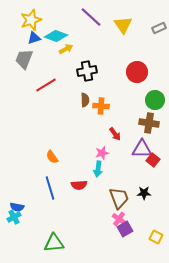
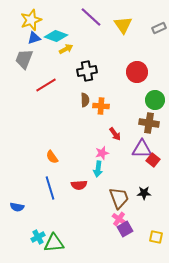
cyan cross: moved 24 px right, 20 px down
yellow square: rotated 16 degrees counterclockwise
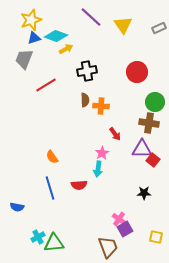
green circle: moved 2 px down
pink star: rotated 16 degrees counterclockwise
brown trapezoid: moved 11 px left, 49 px down
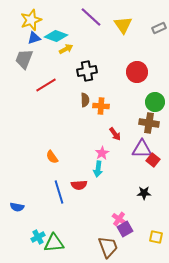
blue line: moved 9 px right, 4 px down
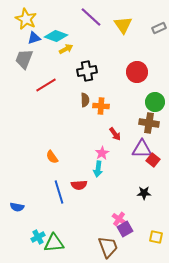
yellow star: moved 5 px left, 1 px up; rotated 25 degrees counterclockwise
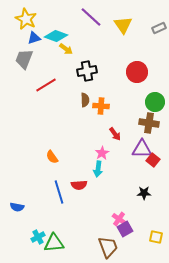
yellow arrow: rotated 64 degrees clockwise
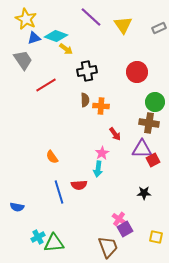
gray trapezoid: moved 1 px left, 1 px down; rotated 125 degrees clockwise
red square: rotated 24 degrees clockwise
